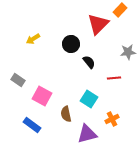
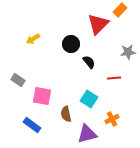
pink square: rotated 18 degrees counterclockwise
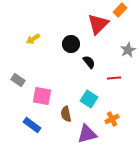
gray star: moved 2 px up; rotated 21 degrees counterclockwise
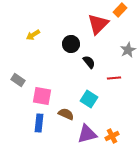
yellow arrow: moved 4 px up
brown semicircle: rotated 126 degrees clockwise
orange cross: moved 17 px down
blue rectangle: moved 7 px right, 2 px up; rotated 60 degrees clockwise
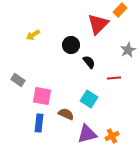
black circle: moved 1 px down
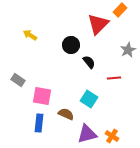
yellow arrow: moved 3 px left; rotated 64 degrees clockwise
orange cross: rotated 32 degrees counterclockwise
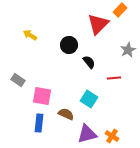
black circle: moved 2 px left
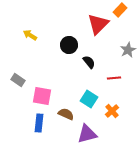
orange cross: moved 25 px up; rotated 16 degrees clockwise
